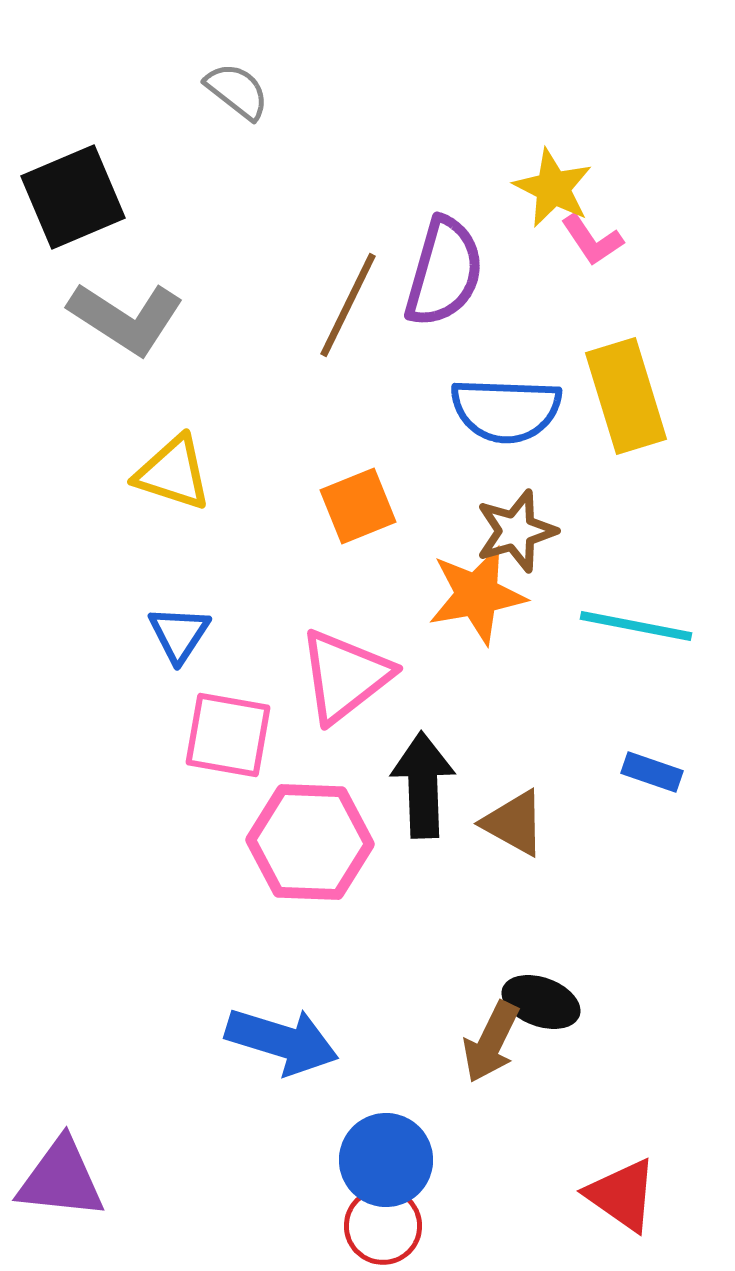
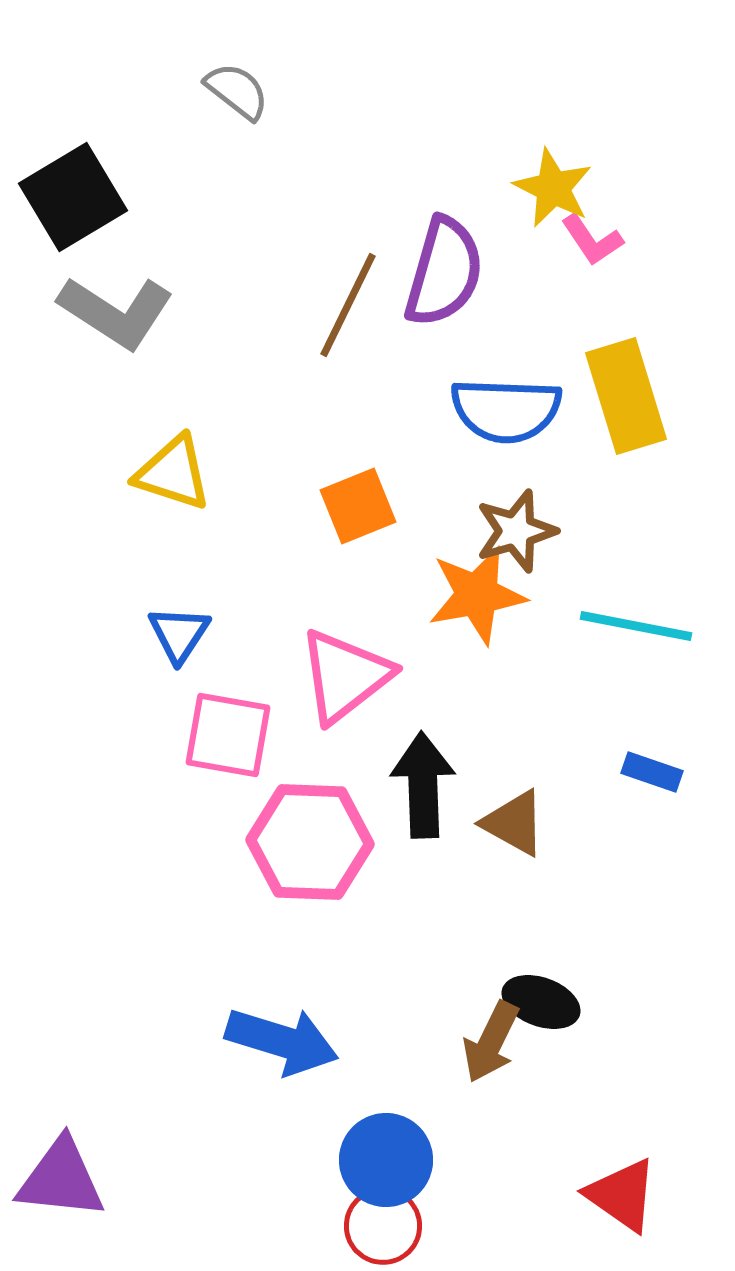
black square: rotated 8 degrees counterclockwise
gray L-shape: moved 10 px left, 6 px up
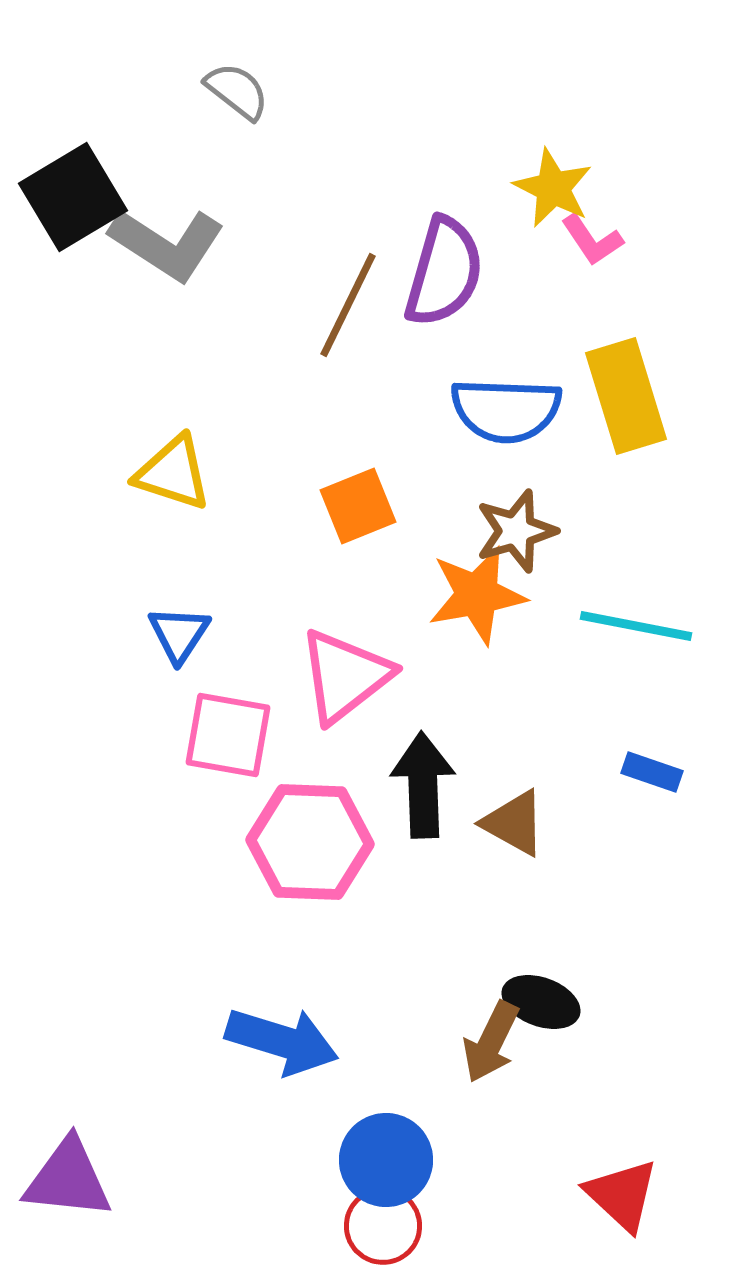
gray L-shape: moved 51 px right, 68 px up
purple triangle: moved 7 px right
red triangle: rotated 8 degrees clockwise
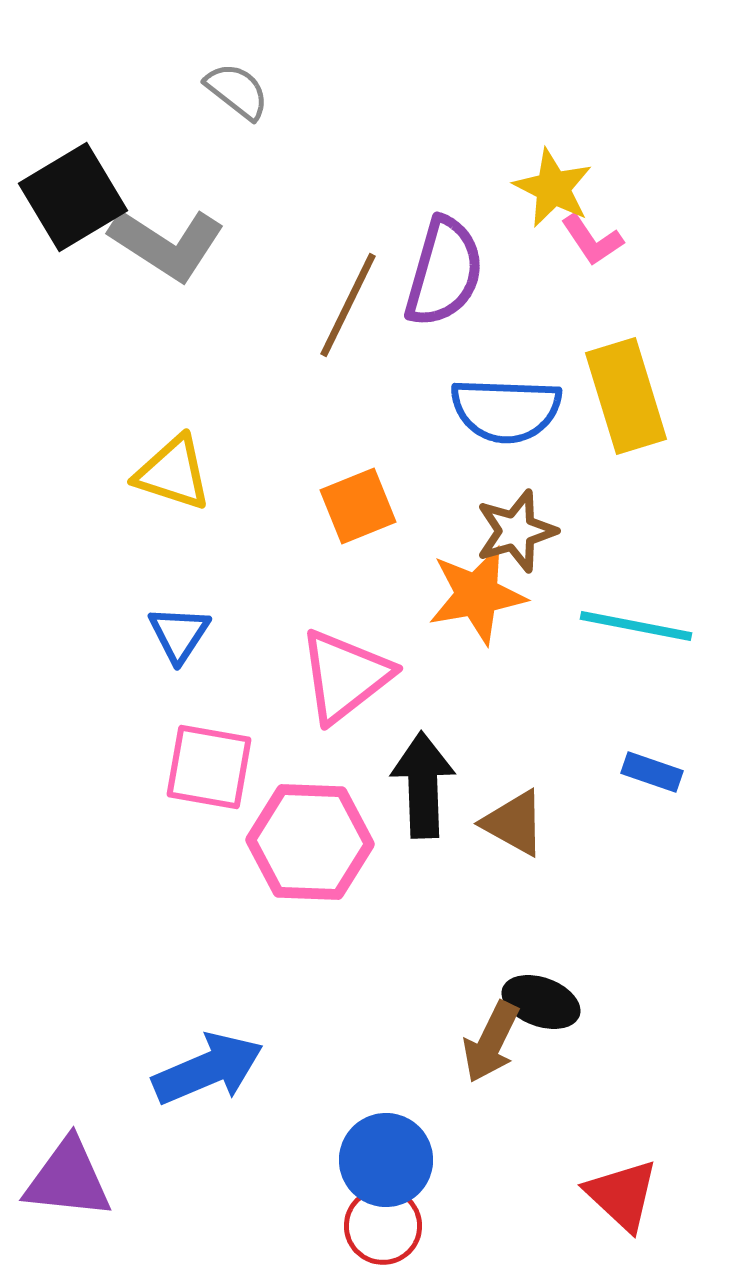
pink square: moved 19 px left, 32 px down
blue arrow: moved 74 px left, 28 px down; rotated 40 degrees counterclockwise
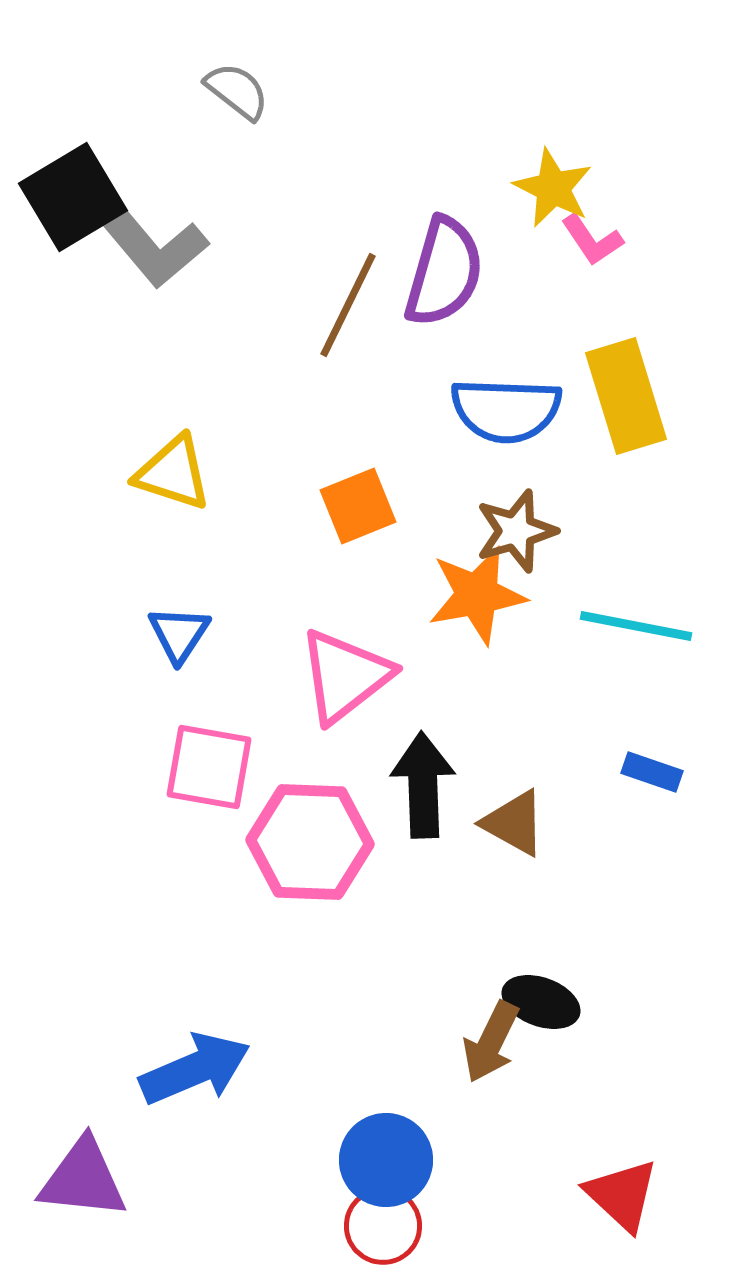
gray L-shape: moved 15 px left, 1 px down; rotated 17 degrees clockwise
blue arrow: moved 13 px left
purple triangle: moved 15 px right
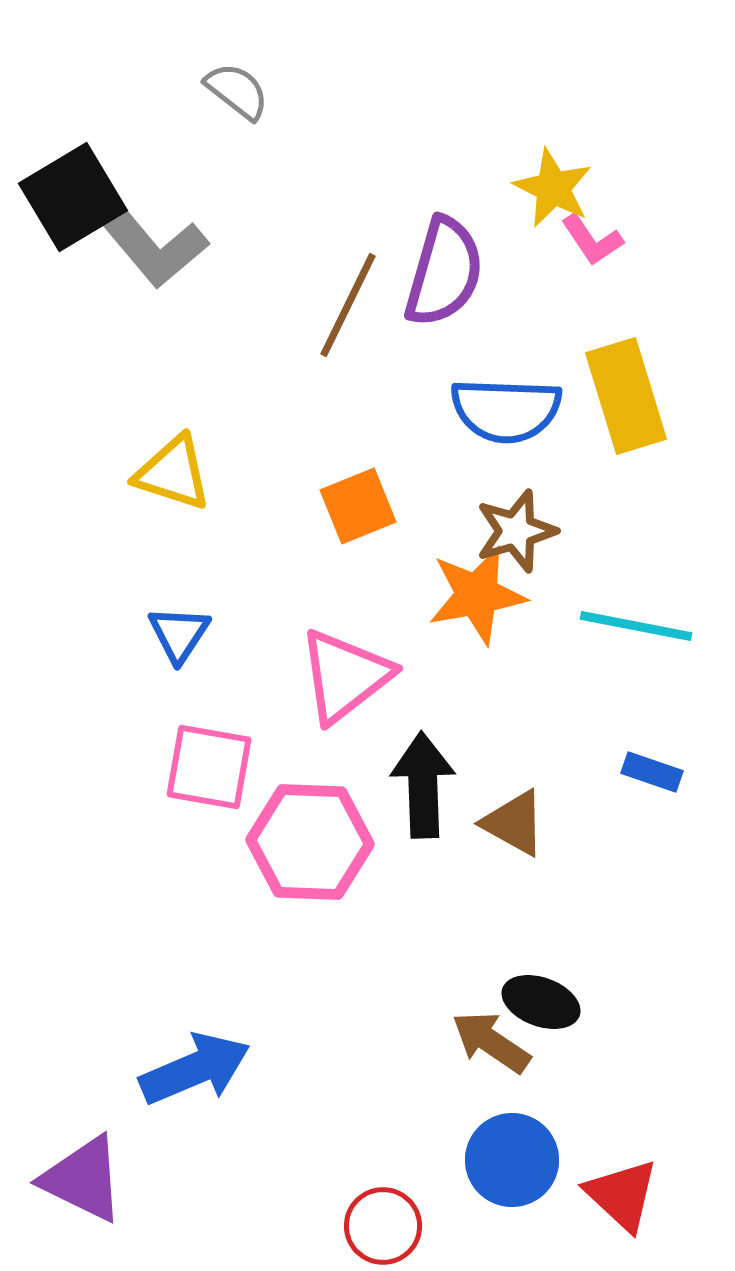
brown arrow: rotated 98 degrees clockwise
blue circle: moved 126 px right
purple triangle: rotated 20 degrees clockwise
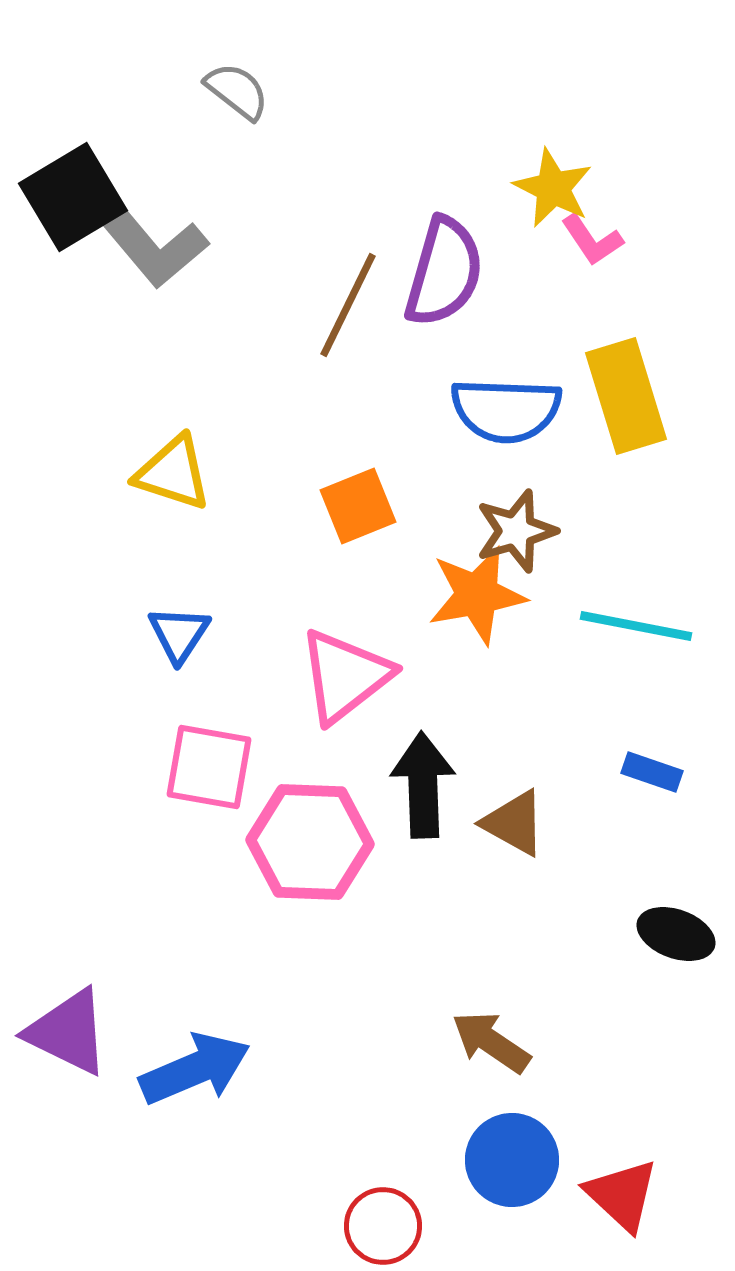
black ellipse: moved 135 px right, 68 px up
purple triangle: moved 15 px left, 147 px up
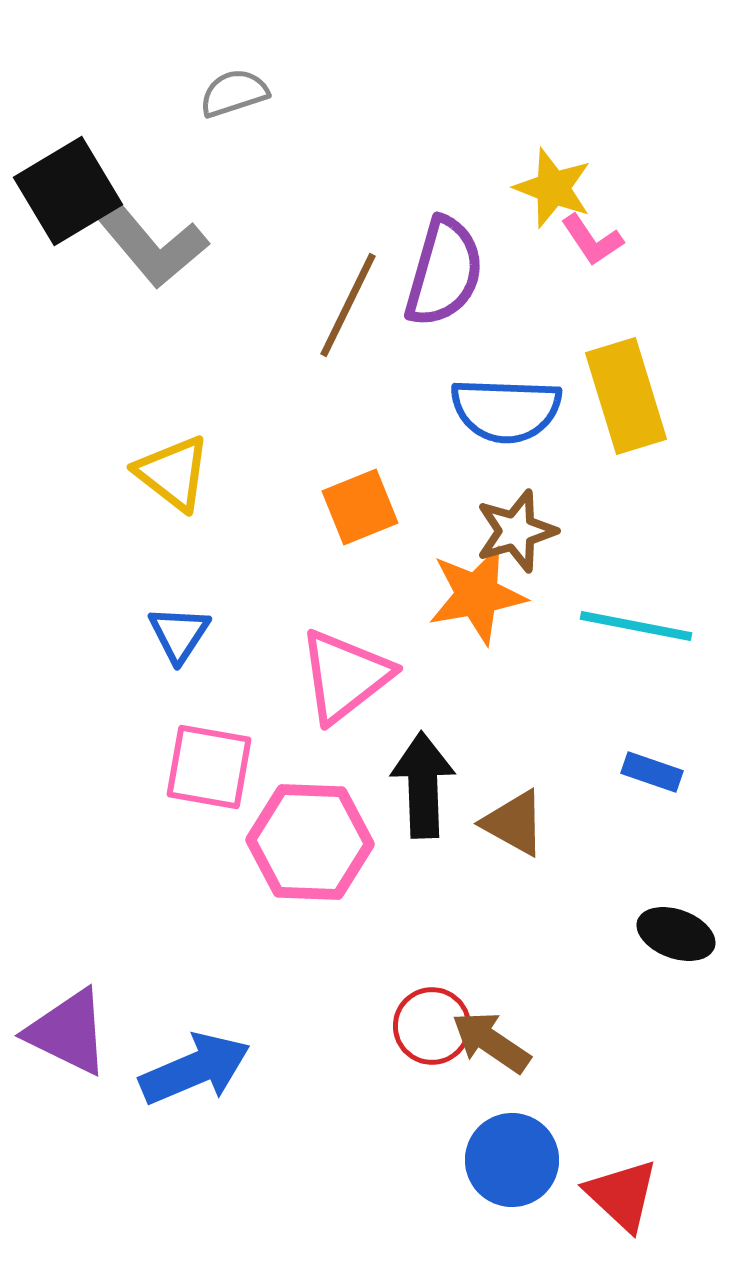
gray semicircle: moved 3 px left, 2 px down; rotated 56 degrees counterclockwise
yellow star: rotated 6 degrees counterclockwise
black square: moved 5 px left, 6 px up
yellow triangle: rotated 20 degrees clockwise
orange square: moved 2 px right, 1 px down
red circle: moved 49 px right, 200 px up
